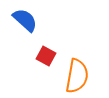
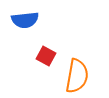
blue semicircle: rotated 132 degrees clockwise
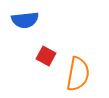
orange semicircle: moved 1 px right, 2 px up
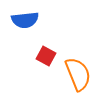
orange semicircle: rotated 32 degrees counterclockwise
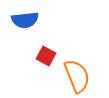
orange semicircle: moved 1 px left, 2 px down
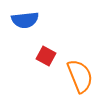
orange semicircle: moved 3 px right
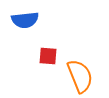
red square: moved 2 px right; rotated 24 degrees counterclockwise
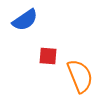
blue semicircle: rotated 28 degrees counterclockwise
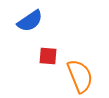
blue semicircle: moved 5 px right, 1 px down
